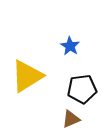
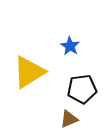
yellow triangle: moved 2 px right, 4 px up
brown triangle: moved 2 px left
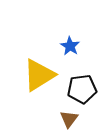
yellow triangle: moved 10 px right, 3 px down
brown triangle: rotated 30 degrees counterclockwise
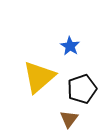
yellow triangle: moved 2 px down; rotated 9 degrees counterclockwise
black pentagon: rotated 12 degrees counterclockwise
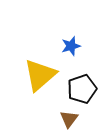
blue star: moved 1 px right; rotated 24 degrees clockwise
yellow triangle: moved 1 px right, 2 px up
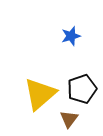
blue star: moved 10 px up
yellow triangle: moved 19 px down
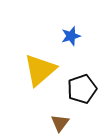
yellow triangle: moved 24 px up
brown triangle: moved 9 px left, 4 px down
